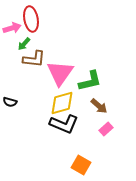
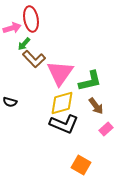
brown L-shape: rotated 40 degrees clockwise
brown arrow: moved 3 px left; rotated 12 degrees clockwise
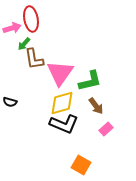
brown L-shape: rotated 35 degrees clockwise
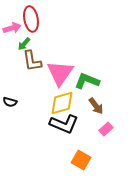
brown L-shape: moved 2 px left, 2 px down
green L-shape: moved 3 px left; rotated 145 degrees counterclockwise
orange square: moved 5 px up
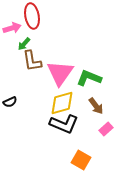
red ellipse: moved 1 px right, 3 px up
green L-shape: moved 2 px right, 3 px up
black semicircle: rotated 40 degrees counterclockwise
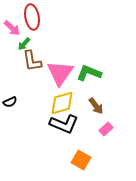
red ellipse: moved 1 px down
pink arrow: rotated 60 degrees clockwise
green L-shape: moved 5 px up
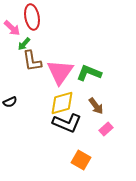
pink triangle: moved 1 px up
black L-shape: moved 3 px right, 1 px up
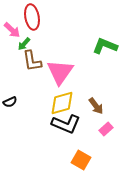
pink arrow: moved 2 px down
green L-shape: moved 16 px right, 27 px up
black L-shape: moved 1 px left, 1 px down
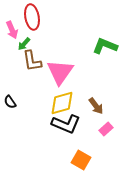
pink arrow: rotated 24 degrees clockwise
black semicircle: rotated 80 degrees clockwise
